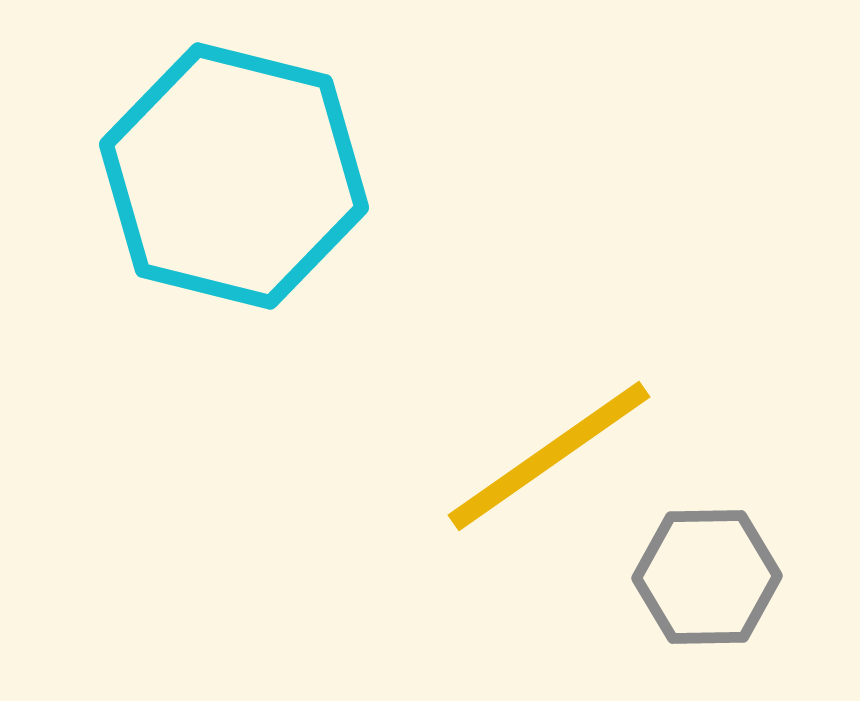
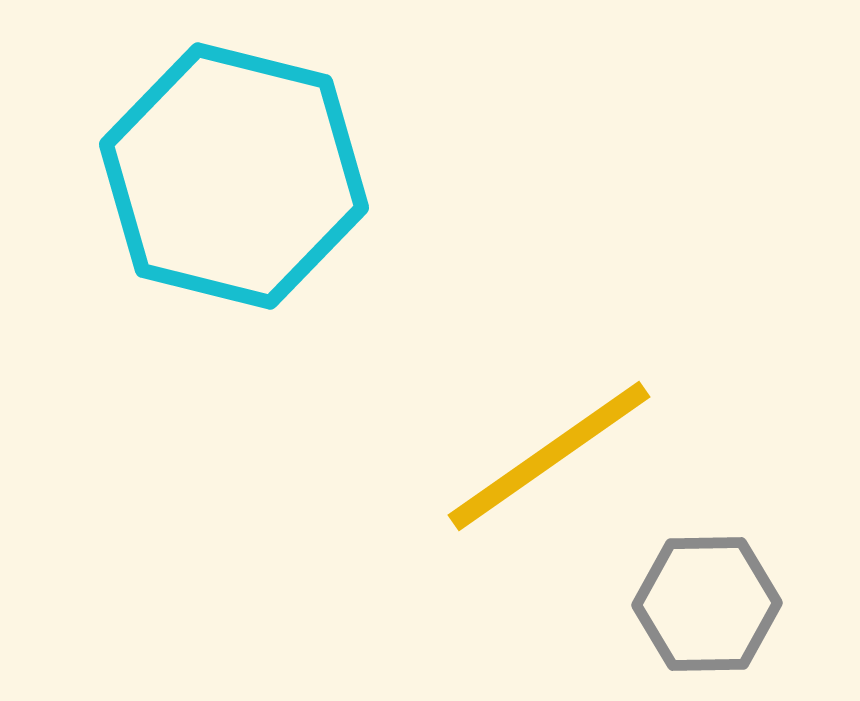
gray hexagon: moved 27 px down
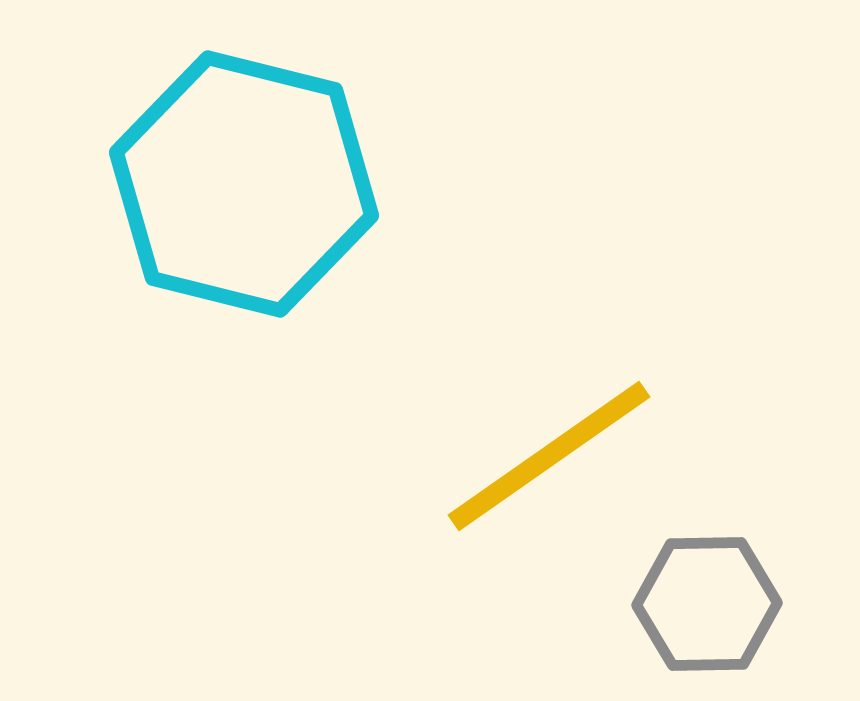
cyan hexagon: moved 10 px right, 8 px down
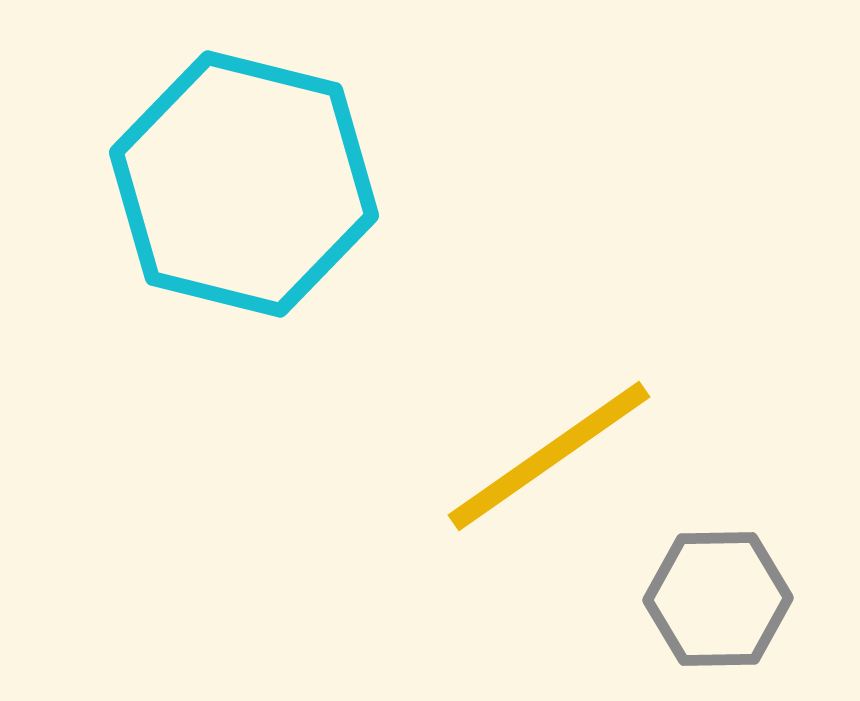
gray hexagon: moved 11 px right, 5 px up
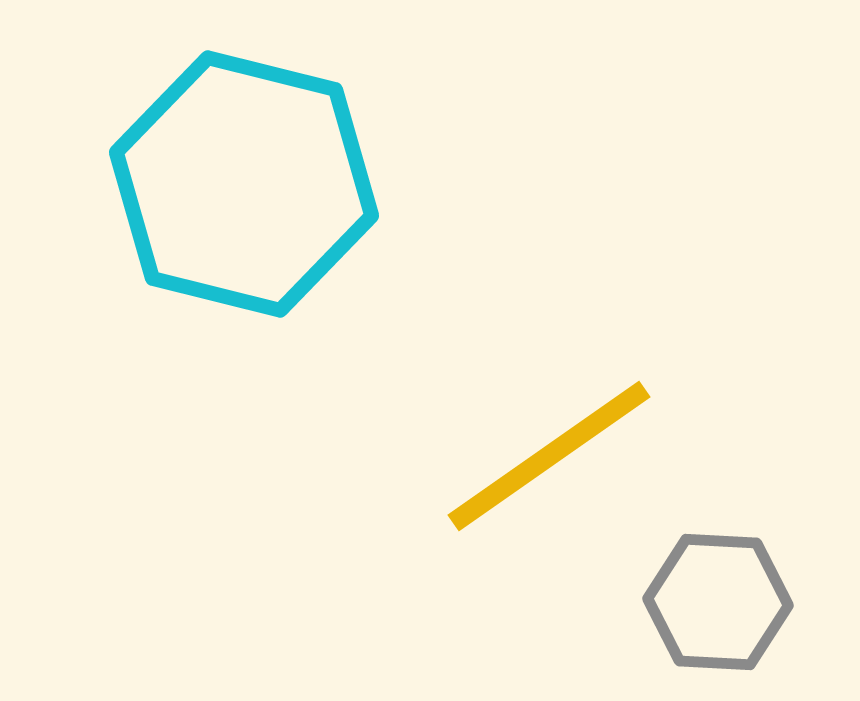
gray hexagon: moved 3 px down; rotated 4 degrees clockwise
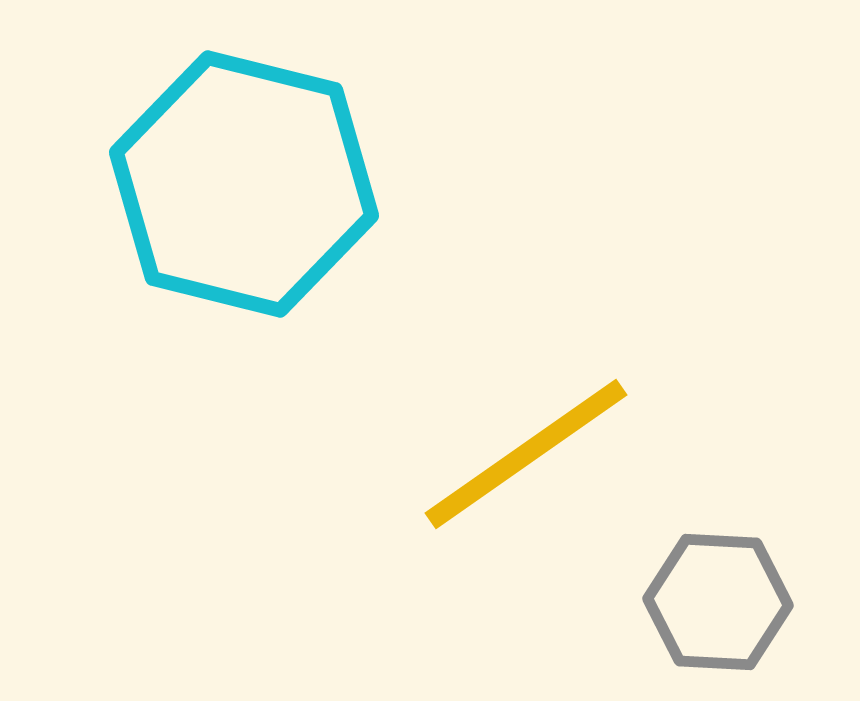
yellow line: moved 23 px left, 2 px up
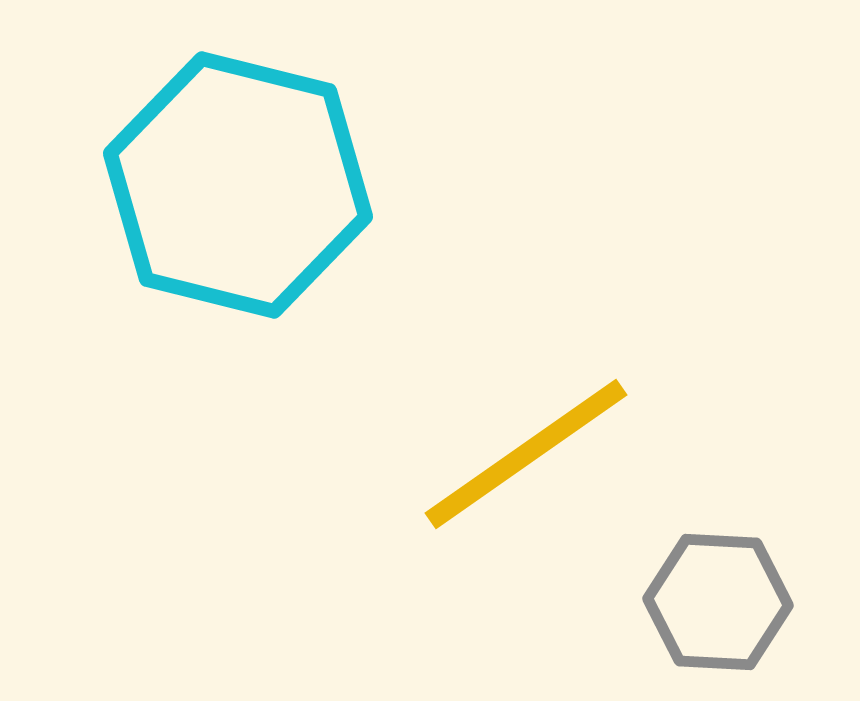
cyan hexagon: moved 6 px left, 1 px down
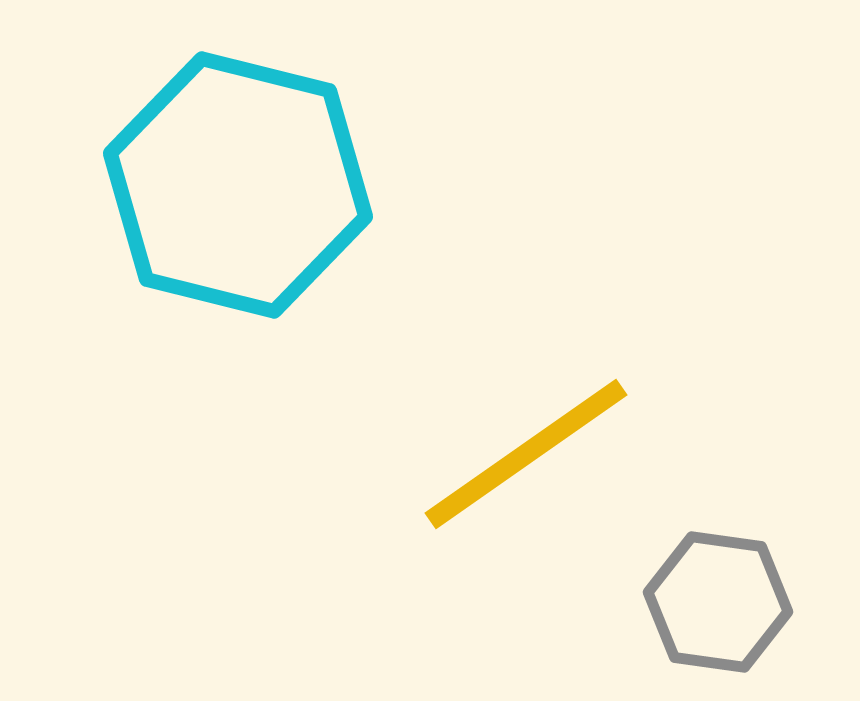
gray hexagon: rotated 5 degrees clockwise
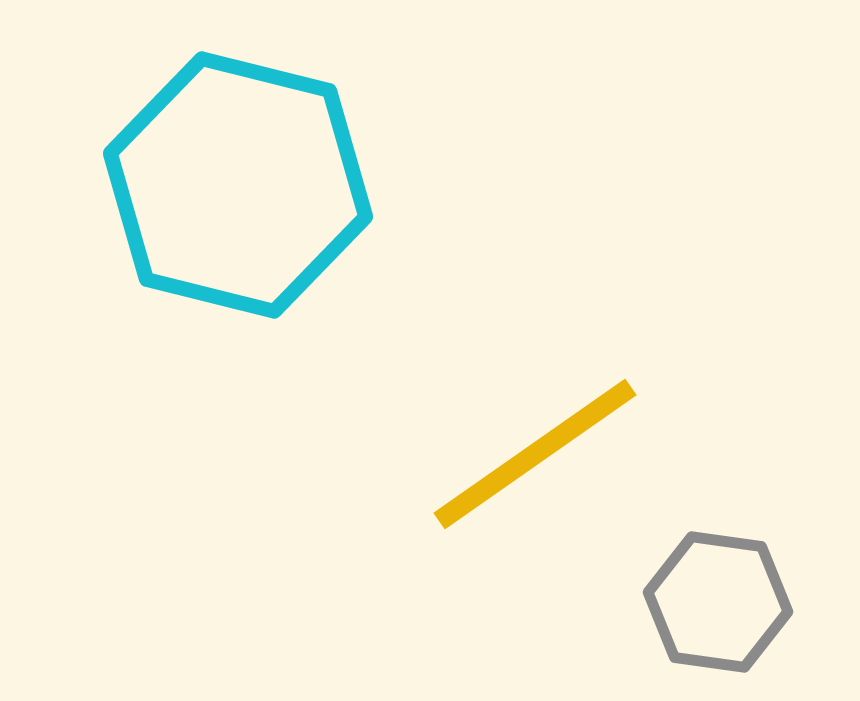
yellow line: moved 9 px right
